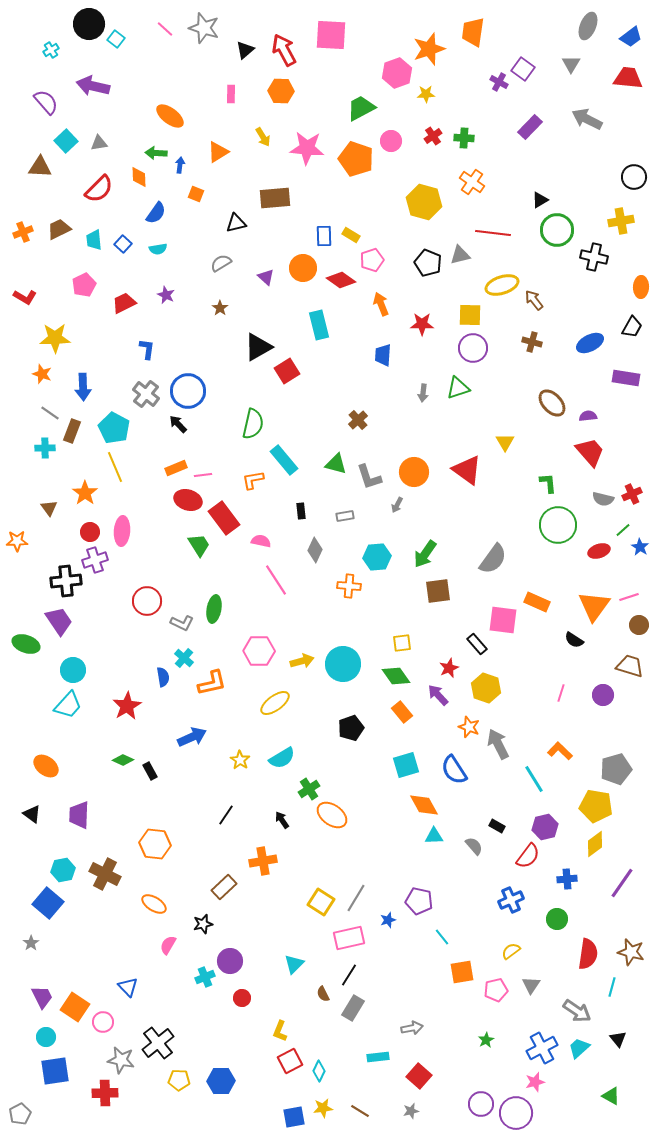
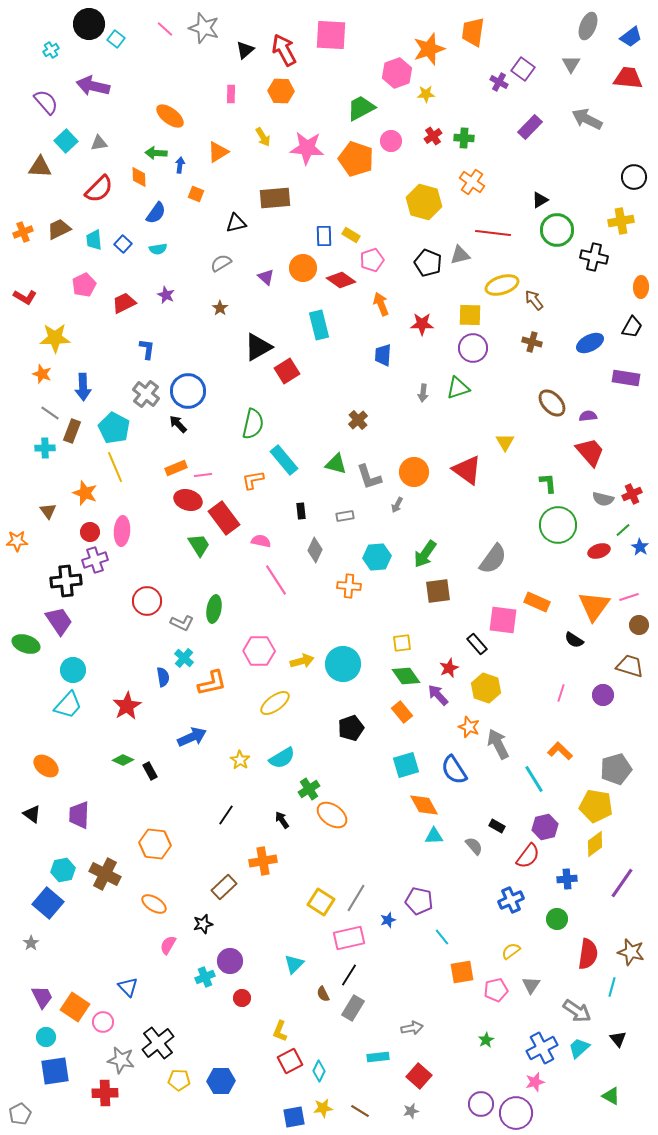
orange star at (85, 493): rotated 15 degrees counterclockwise
brown triangle at (49, 508): moved 1 px left, 3 px down
green diamond at (396, 676): moved 10 px right
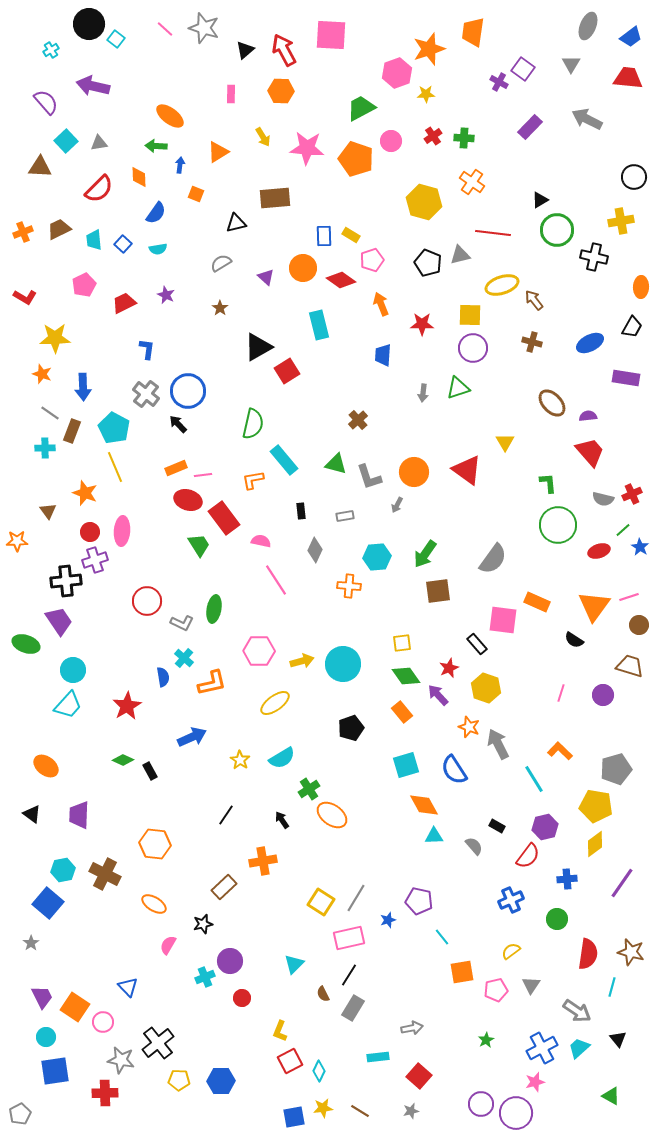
green arrow at (156, 153): moved 7 px up
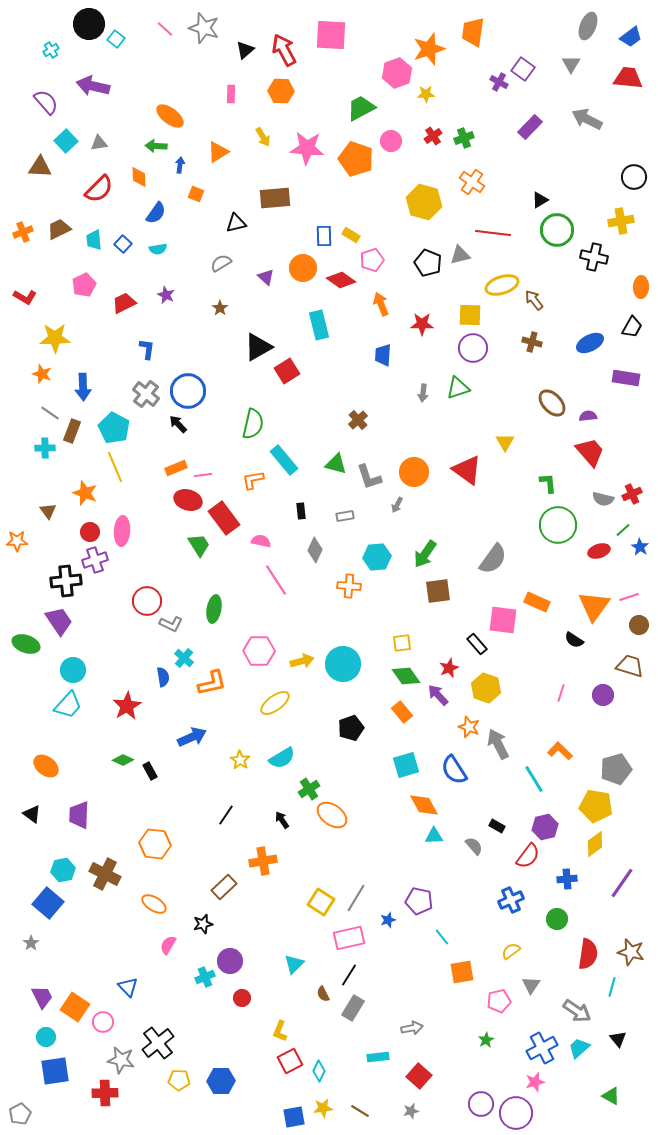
green cross at (464, 138): rotated 24 degrees counterclockwise
gray L-shape at (182, 623): moved 11 px left, 1 px down
pink pentagon at (496, 990): moved 3 px right, 11 px down
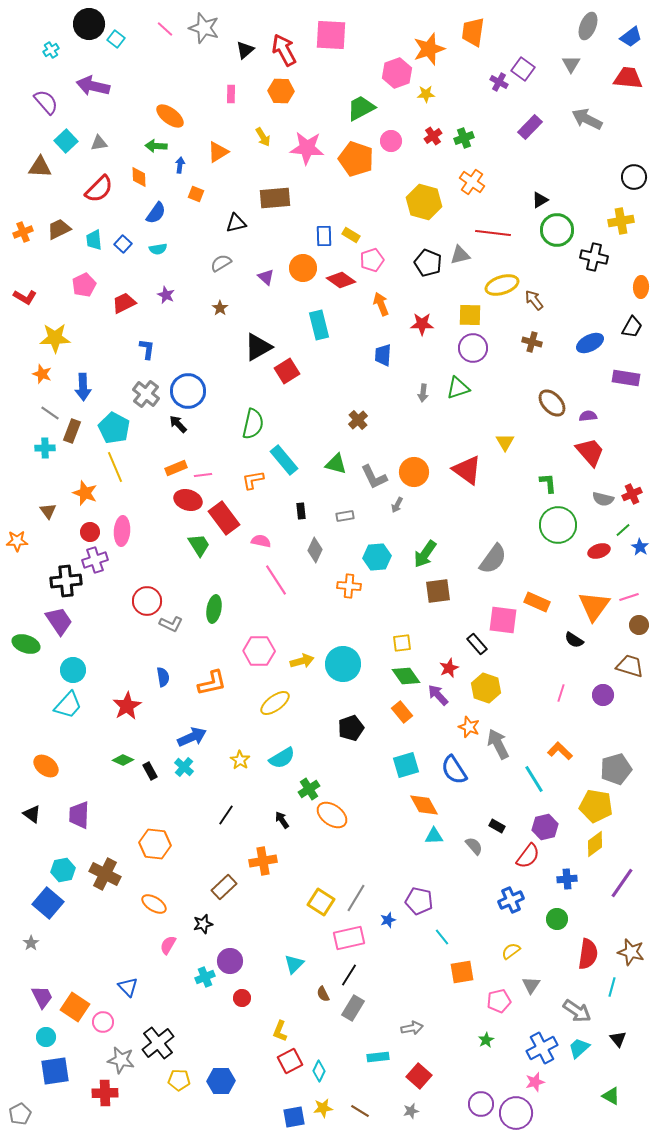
gray L-shape at (369, 477): moved 5 px right; rotated 8 degrees counterclockwise
cyan cross at (184, 658): moved 109 px down
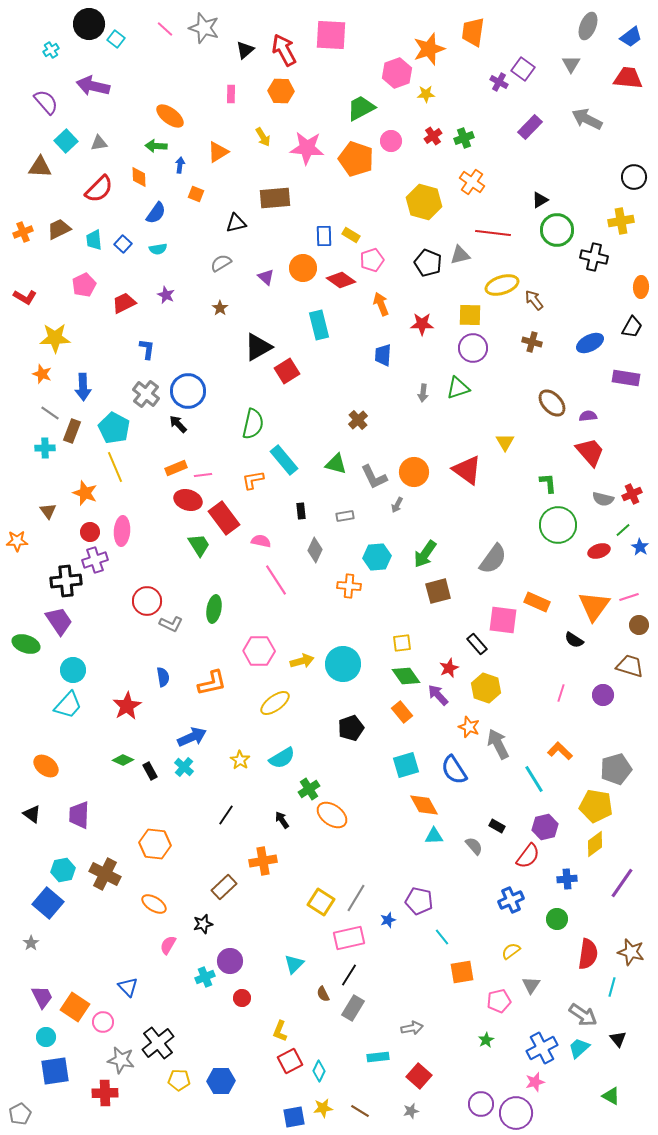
brown square at (438, 591): rotated 8 degrees counterclockwise
gray arrow at (577, 1011): moved 6 px right, 4 px down
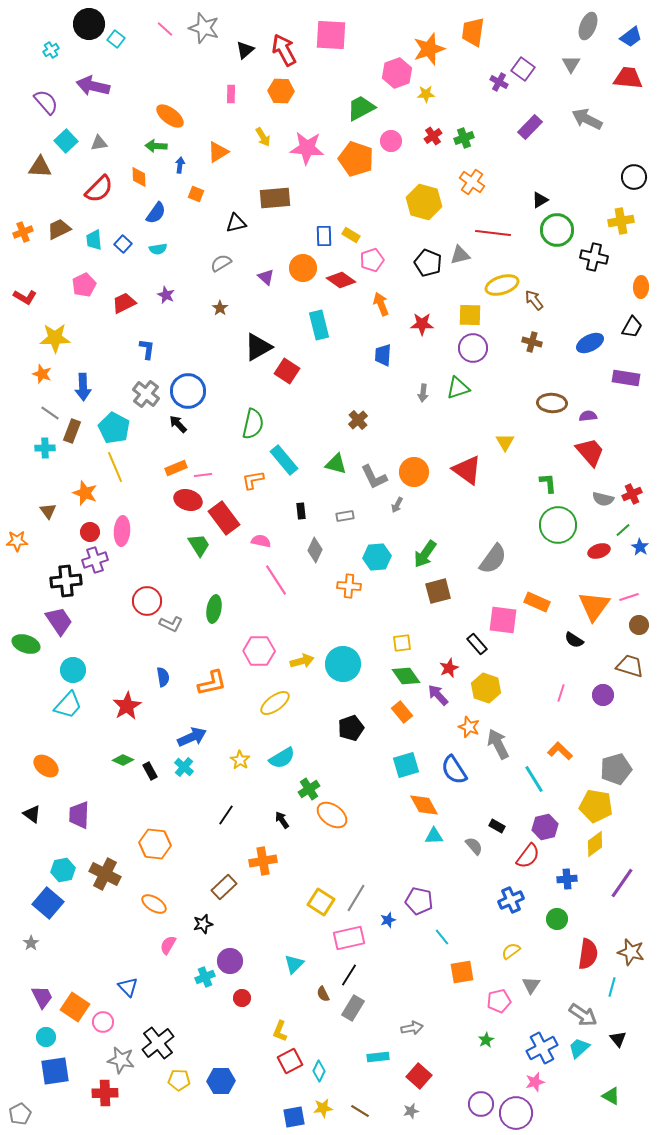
red square at (287, 371): rotated 25 degrees counterclockwise
brown ellipse at (552, 403): rotated 44 degrees counterclockwise
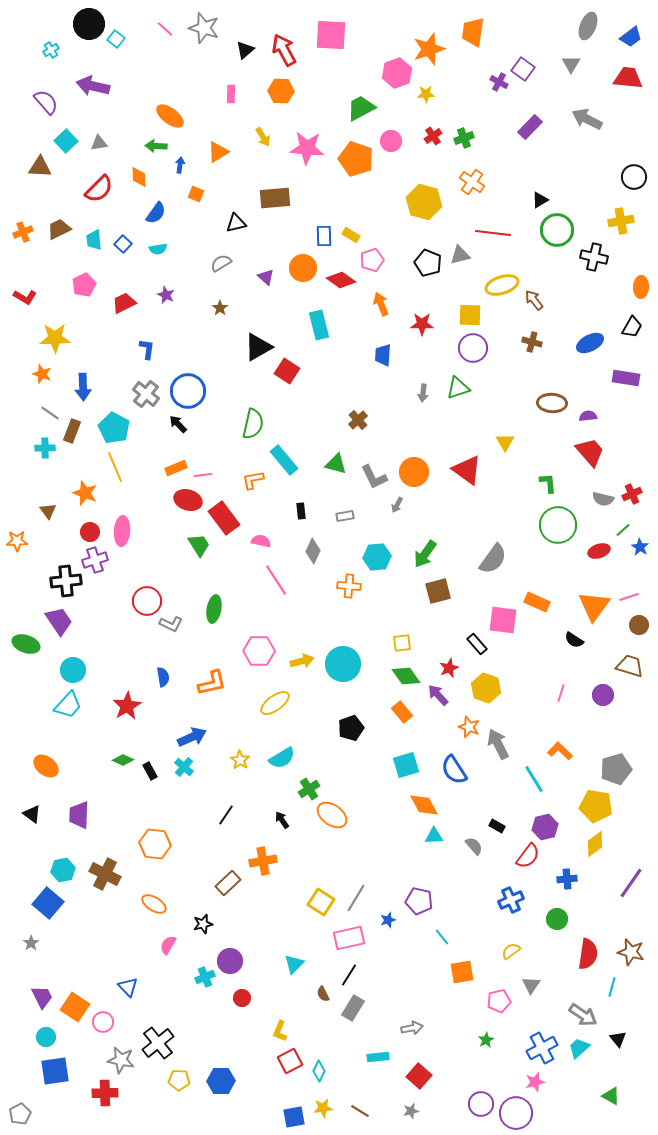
gray diamond at (315, 550): moved 2 px left, 1 px down
purple line at (622, 883): moved 9 px right
brown rectangle at (224, 887): moved 4 px right, 4 px up
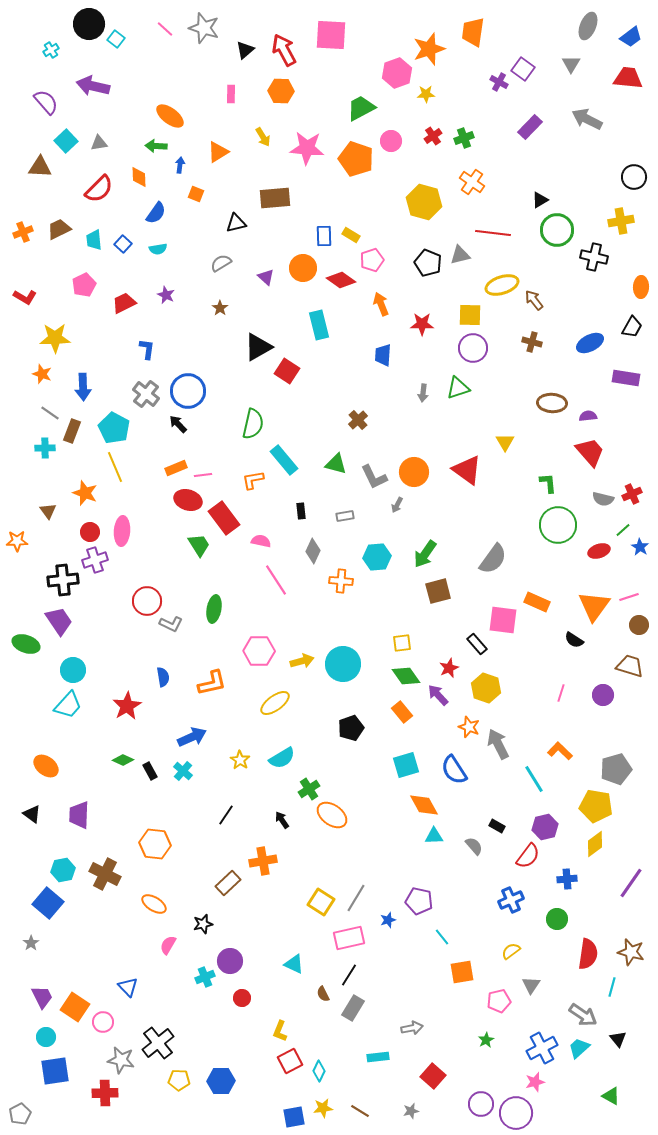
black cross at (66, 581): moved 3 px left, 1 px up
orange cross at (349, 586): moved 8 px left, 5 px up
cyan cross at (184, 767): moved 1 px left, 4 px down
cyan triangle at (294, 964): rotated 50 degrees counterclockwise
red square at (419, 1076): moved 14 px right
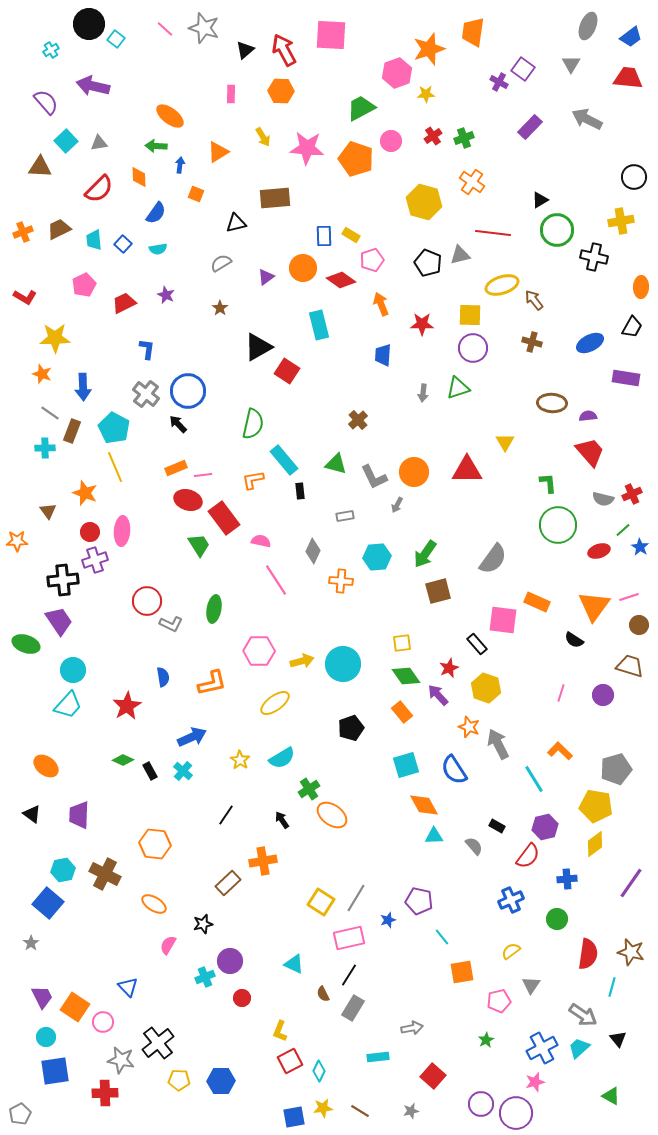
purple triangle at (266, 277): rotated 42 degrees clockwise
red triangle at (467, 470): rotated 36 degrees counterclockwise
black rectangle at (301, 511): moved 1 px left, 20 px up
